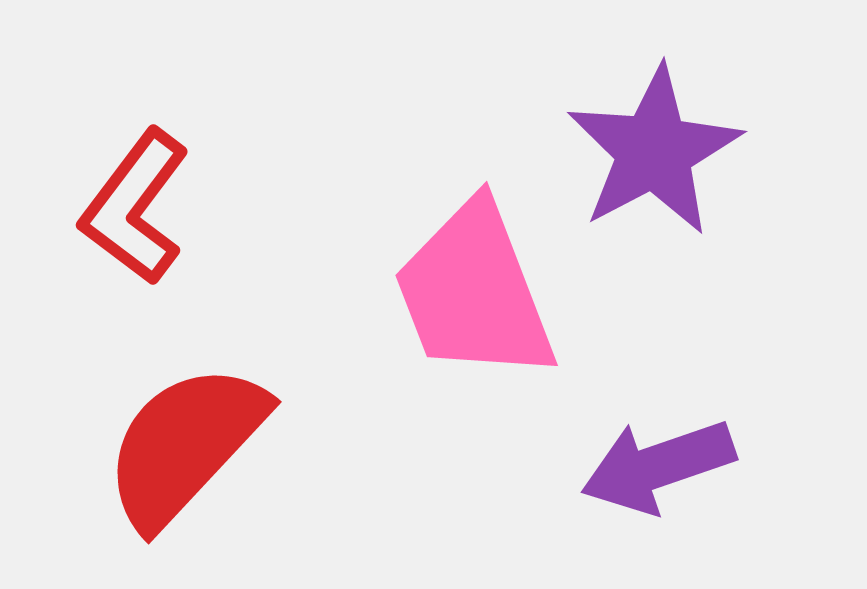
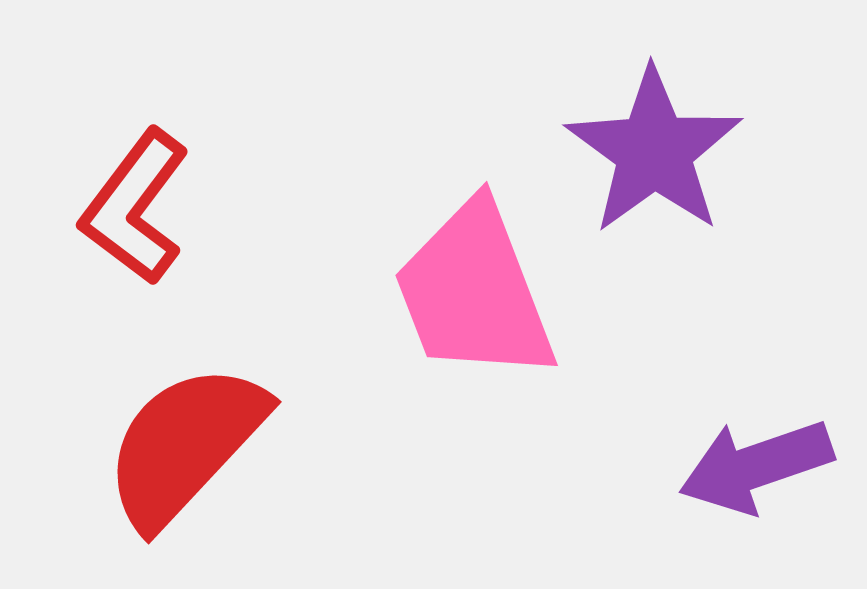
purple star: rotated 8 degrees counterclockwise
purple arrow: moved 98 px right
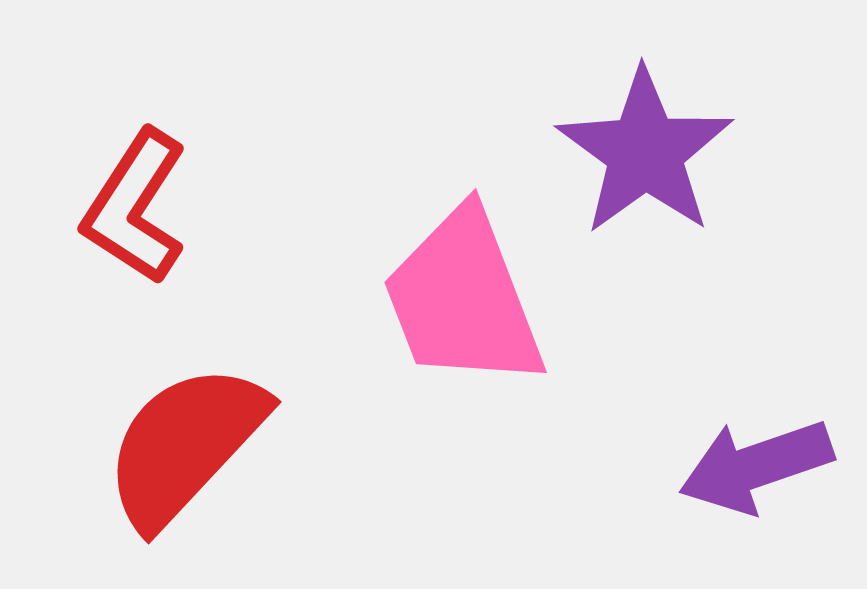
purple star: moved 9 px left, 1 px down
red L-shape: rotated 4 degrees counterclockwise
pink trapezoid: moved 11 px left, 7 px down
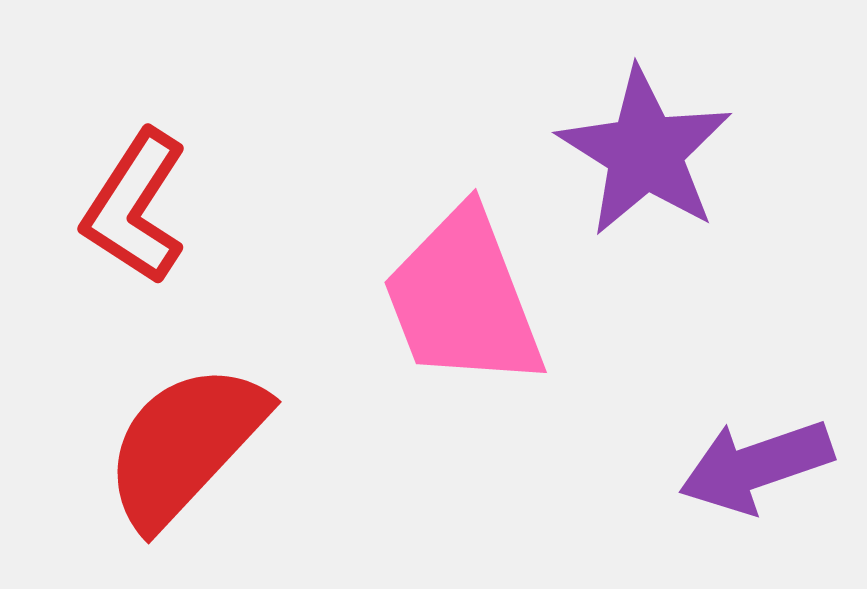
purple star: rotated 4 degrees counterclockwise
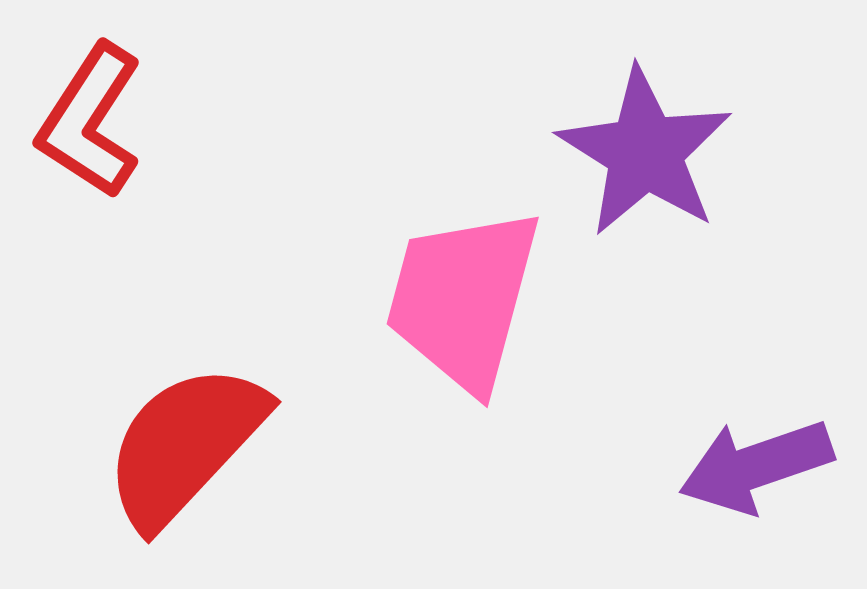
red L-shape: moved 45 px left, 86 px up
pink trapezoid: rotated 36 degrees clockwise
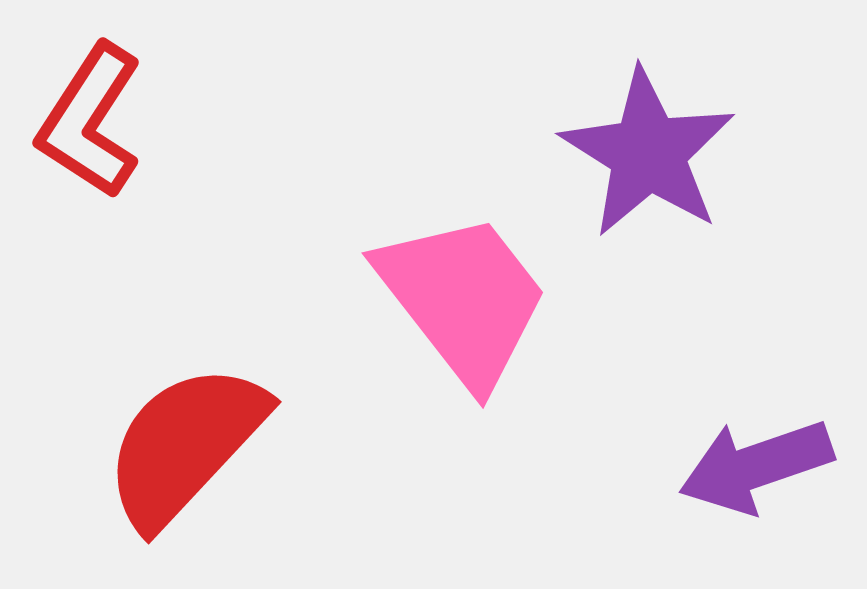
purple star: moved 3 px right, 1 px down
pink trapezoid: rotated 127 degrees clockwise
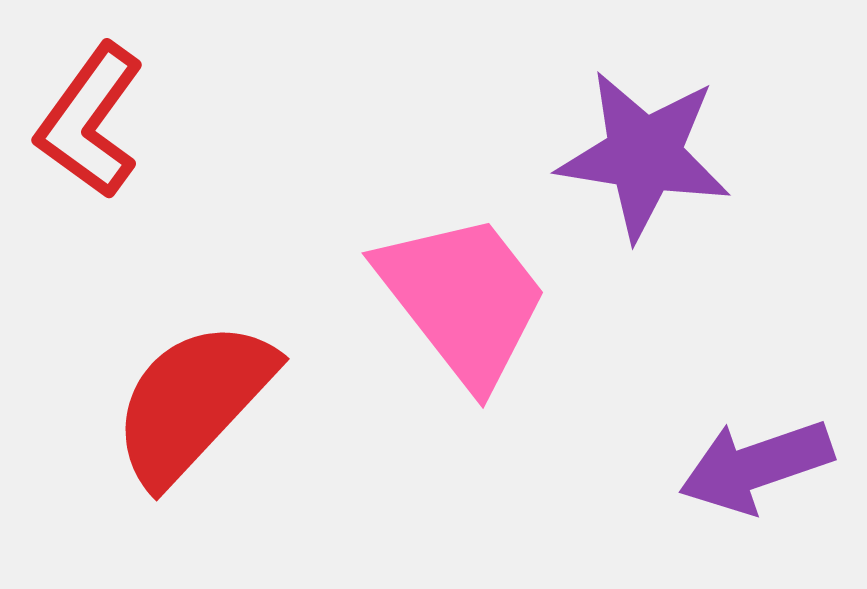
red L-shape: rotated 3 degrees clockwise
purple star: moved 4 px left, 2 px down; rotated 23 degrees counterclockwise
red semicircle: moved 8 px right, 43 px up
